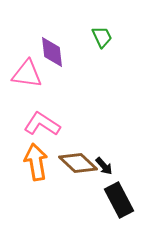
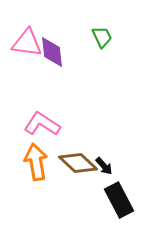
pink triangle: moved 31 px up
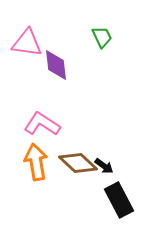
purple diamond: moved 4 px right, 13 px down
black arrow: rotated 12 degrees counterclockwise
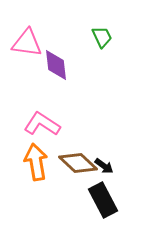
black rectangle: moved 16 px left
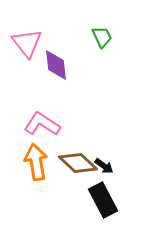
pink triangle: rotated 44 degrees clockwise
